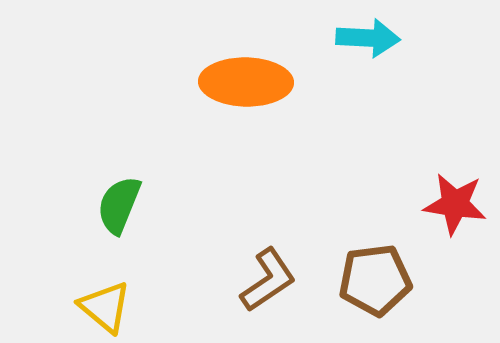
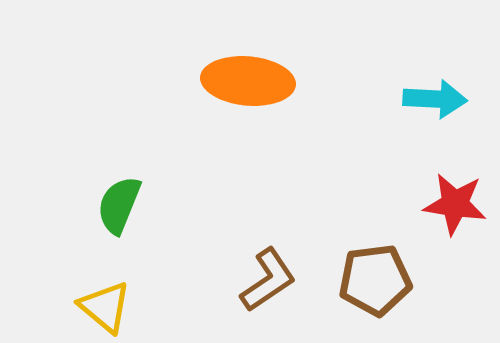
cyan arrow: moved 67 px right, 61 px down
orange ellipse: moved 2 px right, 1 px up; rotated 4 degrees clockwise
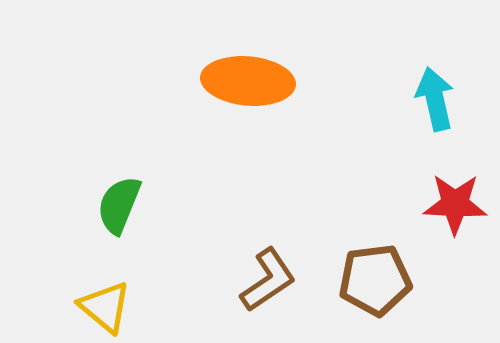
cyan arrow: rotated 106 degrees counterclockwise
red star: rotated 6 degrees counterclockwise
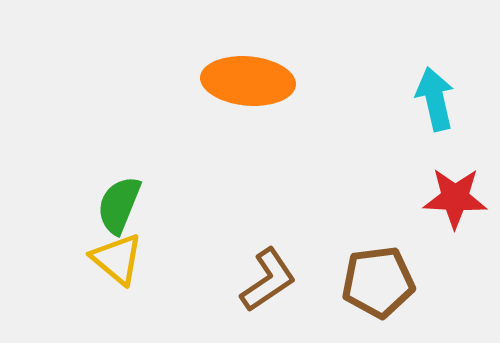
red star: moved 6 px up
brown pentagon: moved 3 px right, 2 px down
yellow triangle: moved 12 px right, 48 px up
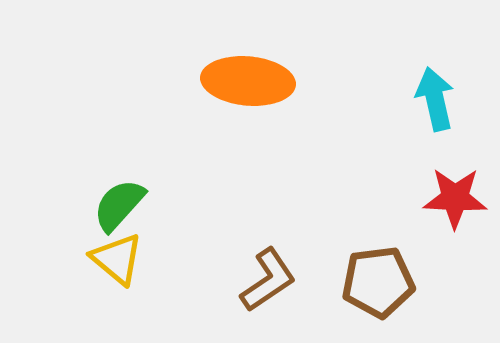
green semicircle: rotated 20 degrees clockwise
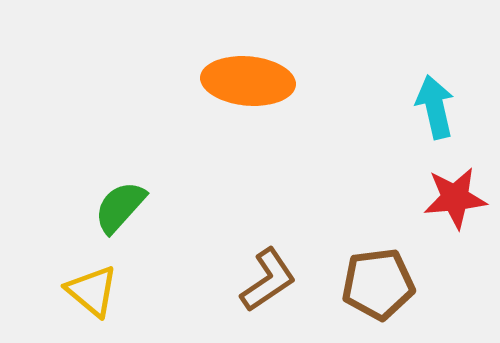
cyan arrow: moved 8 px down
red star: rotated 8 degrees counterclockwise
green semicircle: moved 1 px right, 2 px down
yellow triangle: moved 25 px left, 32 px down
brown pentagon: moved 2 px down
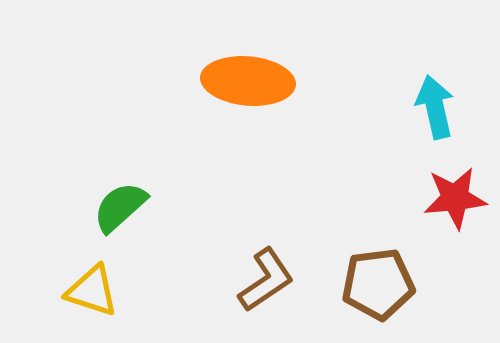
green semicircle: rotated 6 degrees clockwise
brown L-shape: moved 2 px left
yellow triangle: rotated 22 degrees counterclockwise
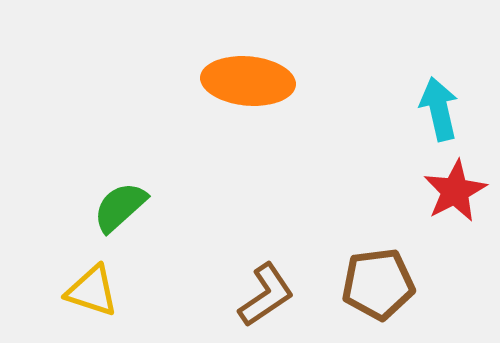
cyan arrow: moved 4 px right, 2 px down
red star: moved 7 px up; rotated 22 degrees counterclockwise
brown L-shape: moved 15 px down
